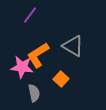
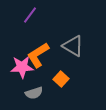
pink star: rotated 10 degrees counterclockwise
gray semicircle: rotated 84 degrees clockwise
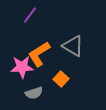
orange L-shape: moved 1 px right, 1 px up
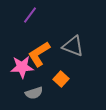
gray triangle: rotated 10 degrees counterclockwise
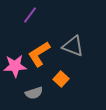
pink star: moved 7 px left, 1 px up
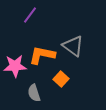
gray triangle: rotated 15 degrees clockwise
orange L-shape: moved 3 px right, 1 px down; rotated 44 degrees clockwise
gray semicircle: rotated 90 degrees clockwise
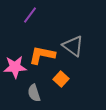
pink star: moved 1 px down
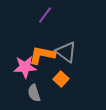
purple line: moved 15 px right
gray triangle: moved 7 px left, 6 px down
pink star: moved 10 px right
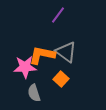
purple line: moved 13 px right
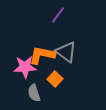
orange square: moved 6 px left
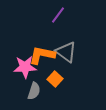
gray semicircle: moved 2 px up; rotated 144 degrees counterclockwise
